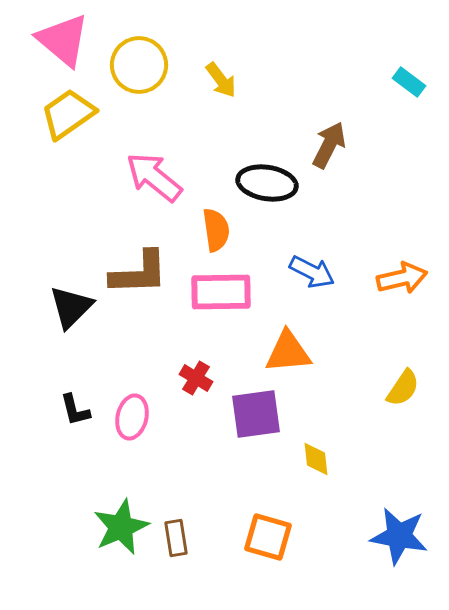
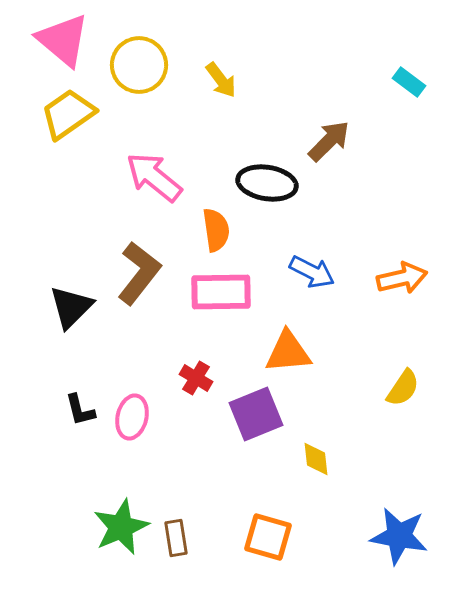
brown arrow: moved 4 px up; rotated 18 degrees clockwise
brown L-shape: rotated 50 degrees counterclockwise
black L-shape: moved 5 px right
purple square: rotated 14 degrees counterclockwise
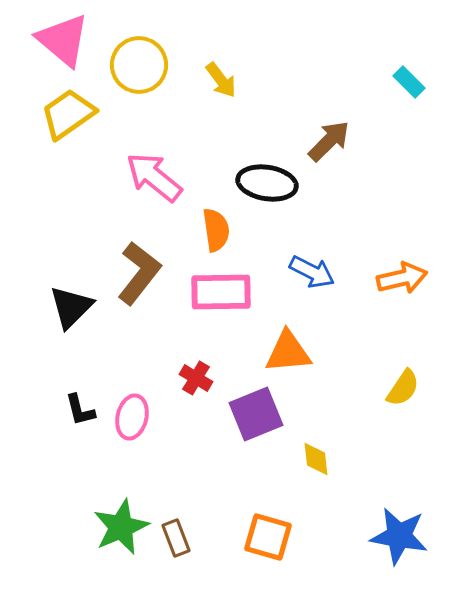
cyan rectangle: rotated 8 degrees clockwise
brown rectangle: rotated 12 degrees counterclockwise
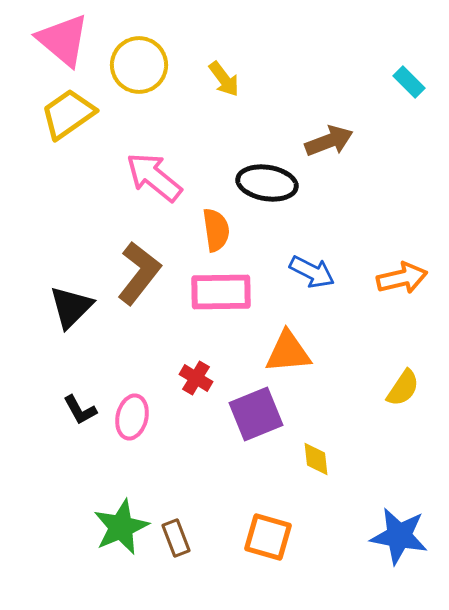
yellow arrow: moved 3 px right, 1 px up
brown arrow: rotated 24 degrees clockwise
black L-shape: rotated 15 degrees counterclockwise
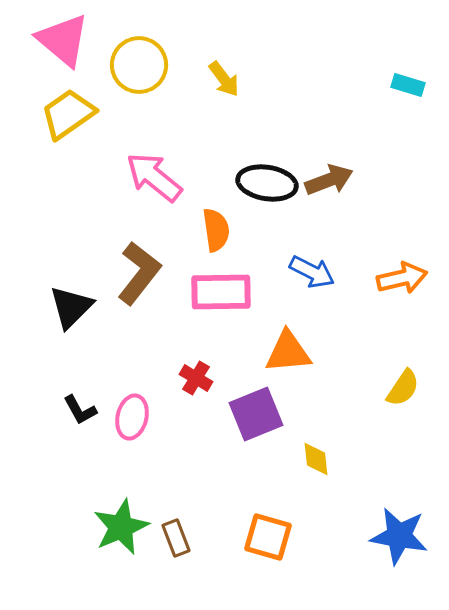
cyan rectangle: moved 1 px left, 3 px down; rotated 28 degrees counterclockwise
brown arrow: moved 39 px down
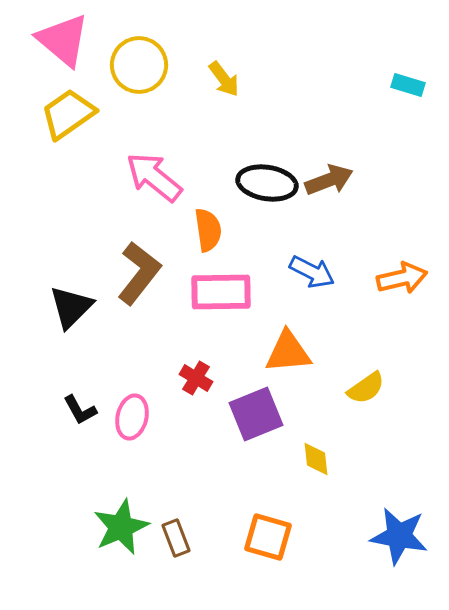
orange semicircle: moved 8 px left
yellow semicircle: moved 37 px left; rotated 21 degrees clockwise
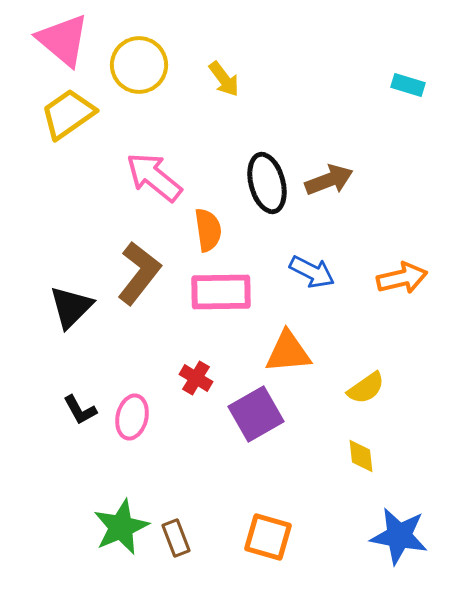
black ellipse: rotated 66 degrees clockwise
purple square: rotated 8 degrees counterclockwise
yellow diamond: moved 45 px right, 3 px up
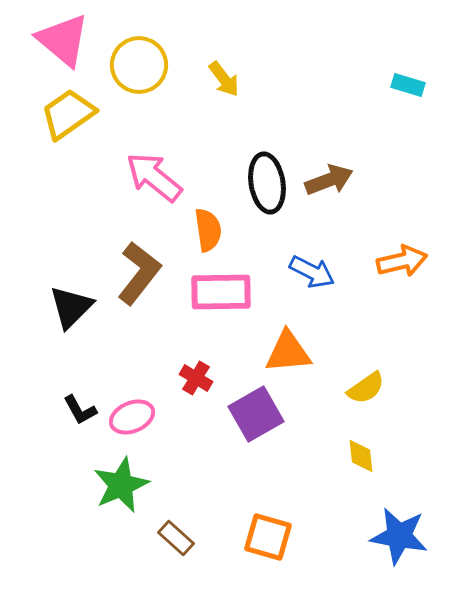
black ellipse: rotated 6 degrees clockwise
orange arrow: moved 17 px up
pink ellipse: rotated 54 degrees clockwise
green star: moved 42 px up
brown rectangle: rotated 27 degrees counterclockwise
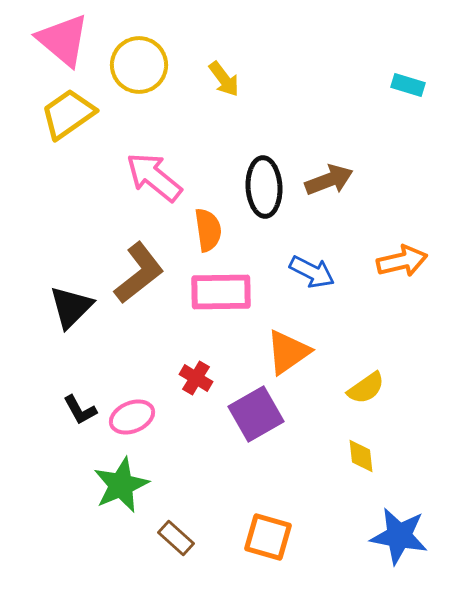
black ellipse: moved 3 px left, 4 px down; rotated 6 degrees clockwise
brown L-shape: rotated 14 degrees clockwise
orange triangle: rotated 30 degrees counterclockwise
